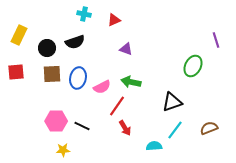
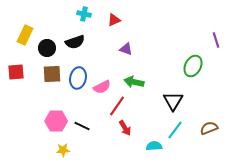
yellow rectangle: moved 6 px right
green arrow: moved 3 px right
black triangle: moved 1 px right, 1 px up; rotated 40 degrees counterclockwise
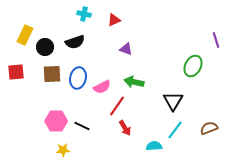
black circle: moved 2 px left, 1 px up
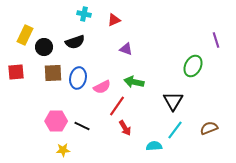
black circle: moved 1 px left
brown square: moved 1 px right, 1 px up
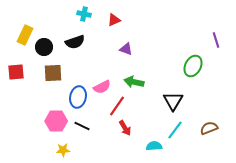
blue ellipse: moved 19 px down
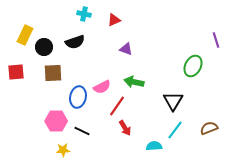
black line: moved 5 px down
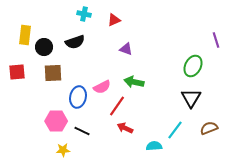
yellow rectangle: rotated 18 degrees counterclockwise
red square: moved 1 px right
black triangle: moved 18 px right, 3 px up
red arrow: rotated 147 degrees clockwise
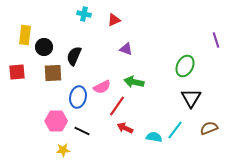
black semicircle: moved 1 px left, 14 px down; rotated 132 degrees clockwise
green ellipse: moved 8 px left
cyan semicircle: moved 9 px up; rotated 14 degrees clockwise
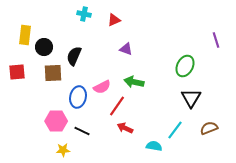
cyan semicircle: moved 9 px down
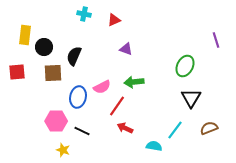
green arrow: rotated 18 degrees counterclockwise
yellow star: rotated 24 degrees clockwise
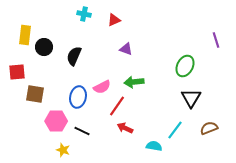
brown square: moved 18 px left, 21 px down; rotated 12 degrees clockwise
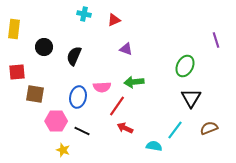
yellow rectangle: moved 11 px left, 6 px up
pink semicircle: rotated 24 degrees clockwise
